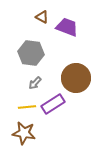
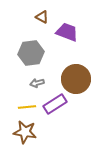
purple trapezoid: moved 5 px down
gray hexagon: rotated 15 degrees counterclockwise
brown circle: moved 1 px down
gray arrow: moved 2 px right; rotated 32 degrees clockwise
purple rectangle: moved 2 px right
brown star: moved 1 px right, 1 px up
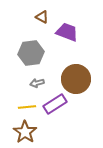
brown star: rotated 25 degrees clockwise
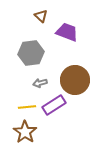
brown triangle: moved 1 px left, 1 px up; rotated 16 degrees clockwise
brown circle: moved 1 px left, 1 px down
gray arrow: moved 3 px right
purple rectangle: moved 1 px left, 1 px down
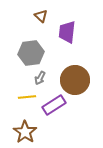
purple trapezoid: rotated 105 degrees counterclockwise
gray arrow: moved 5 px up; rotated 48 degrees counterclockwise
yellow line: moved 10 px up
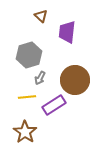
gray hexagon: moved 2 px left, 2 px down; rotated 10 degrees counterclockwise
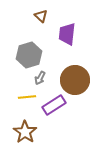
purple trapezoid: moved 2 px down
